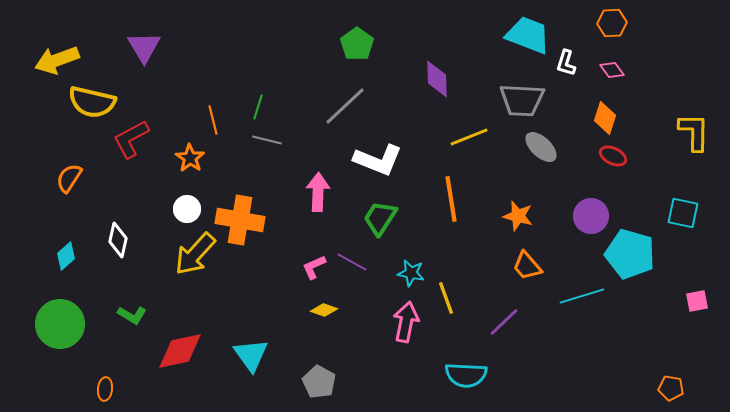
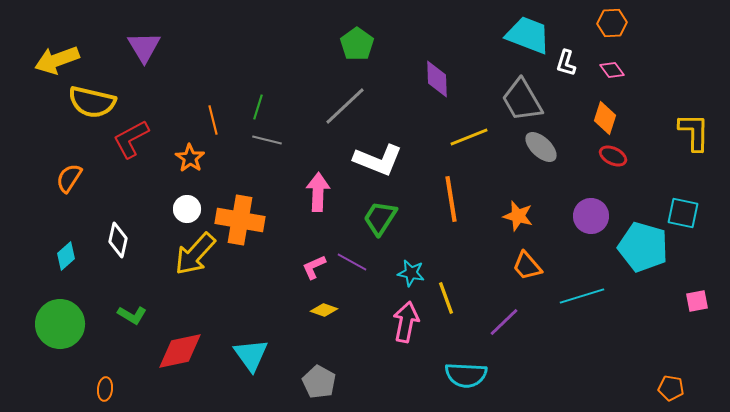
gray trapezoid at (522, 100): rotated 57 degrees clockwise
cyan pentagon at (630, 254): moved 13 px right, 7 px up
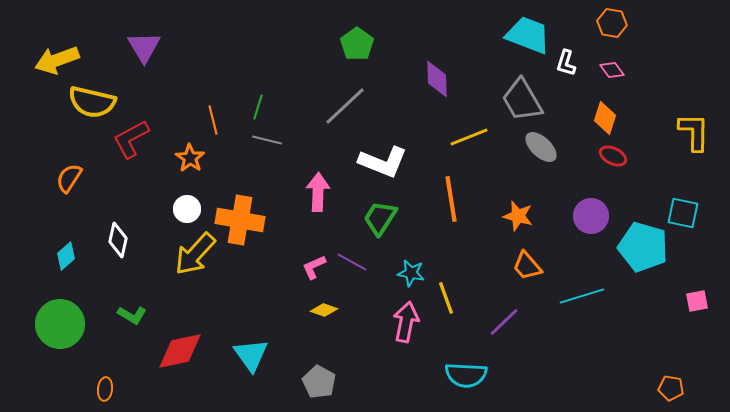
orange hexagon at (612, 23): rotated 12 degrees clockwise
white L-shape at (378, 160): moved 5 px right, 2 px down
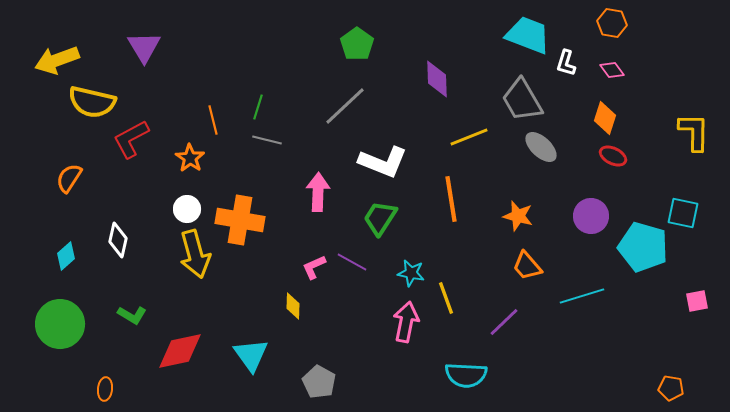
yellow arrow at (195, 254): rotated 57 degrees counterclockwise
yellow diamond at (324, 310): moved 31 px left, 4 px up; rotated 72 degrees clockwise
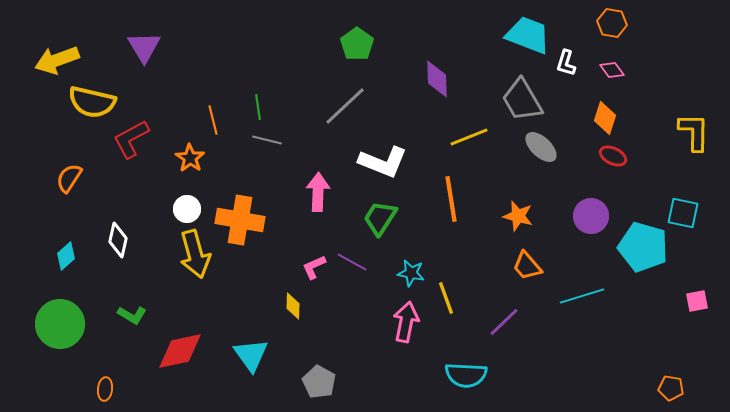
green line at (258, 107): rotated 25 degrees counterclockwise
